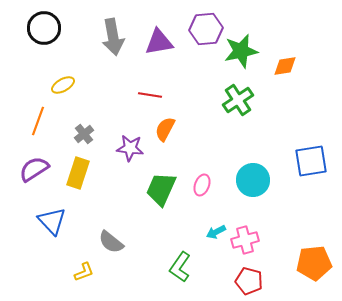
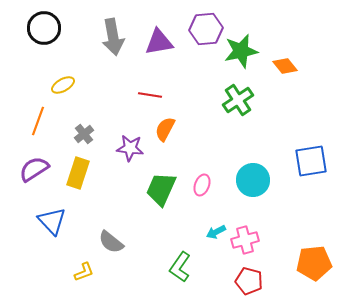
orange diamond: rotated 60 degrees clockwise
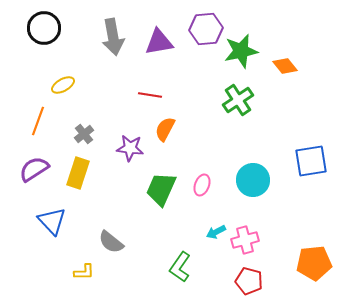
yellow L-shape: rotated 20 degrees clockwise
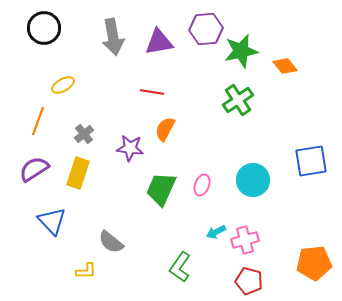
red line: moved 2 px right, 3 px up
yellow L-shape: moved 2 px right, 1 px up
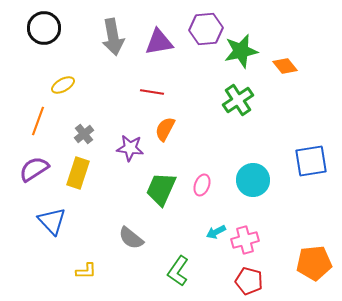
gray semicircle: moved 20 px right, 4 px up
green L-shape: moved 2 px left, 4 px down
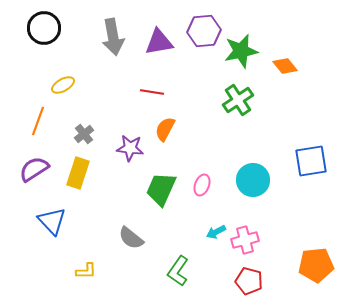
purple hexagon: moved 2 px left, 2 px down
orange pentagon: moved 2 px right, 2 px down
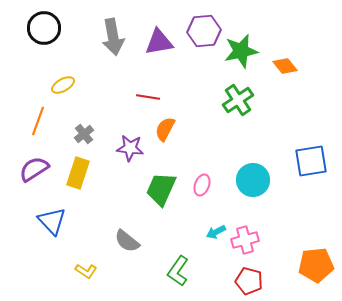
red line: moved 4 px left, 5 px down
gray semicircle: moved 4 px left, 3 px down
yellow L-shape: rotated 35 degrees clockwise
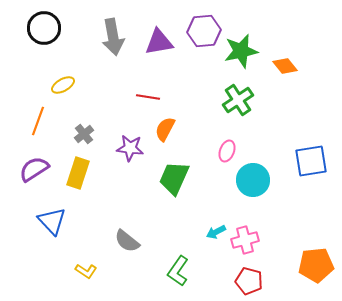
pink ellipse: moved 25 px right, 34 px up
green trapezoid: moved 13 px right, 11 px up
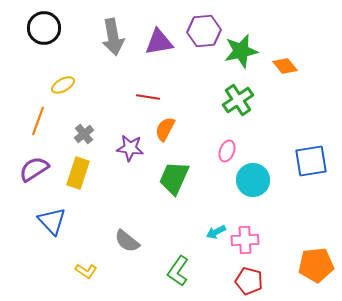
pink cross: rotated 12 degrees clockwise
